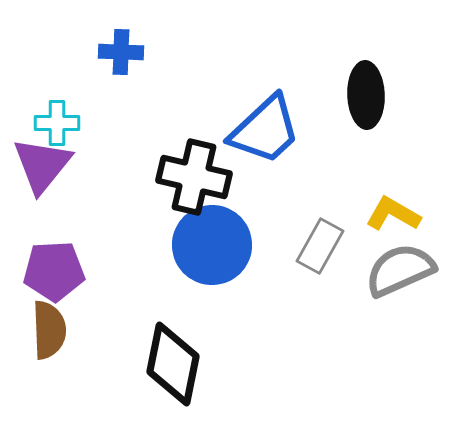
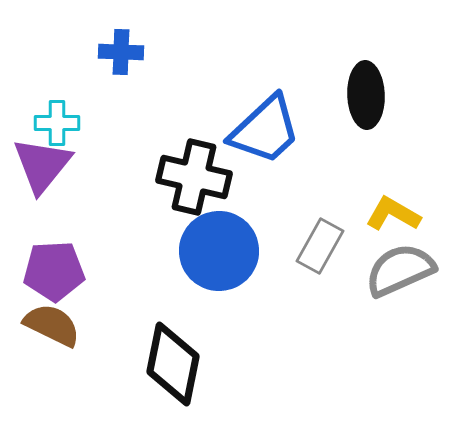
blue circle: moved 7 px right, 6 px down
brown semicircle: moved 3 px right, 5 px up; rotated 62 degrees counterclockwise
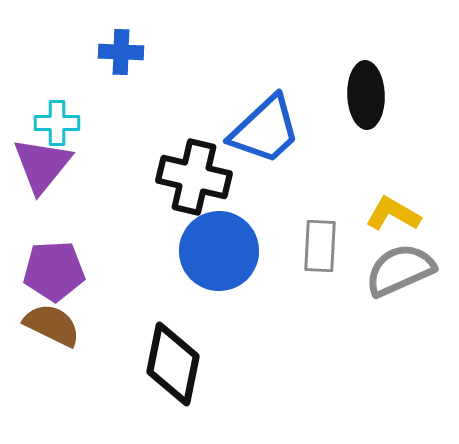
gray rectangle: rotated 26 degrees counterclockwise
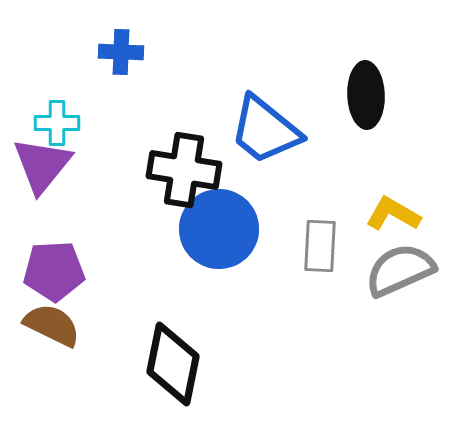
blue trapezoid: rotated 82 degrees clockwise
black cross: moved 10 px left, 7 px up; rotated 4 degrees counterclockwise
blue circle: moved 22 px up
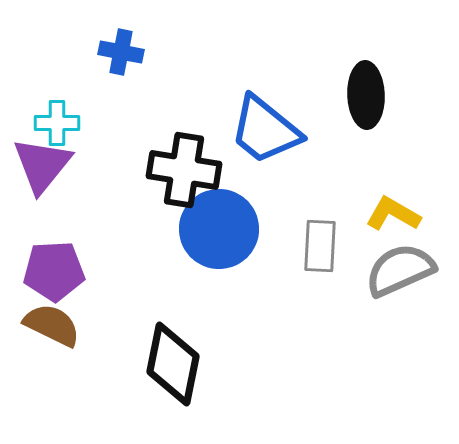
blue cross: rotated 9 degrees clockwise
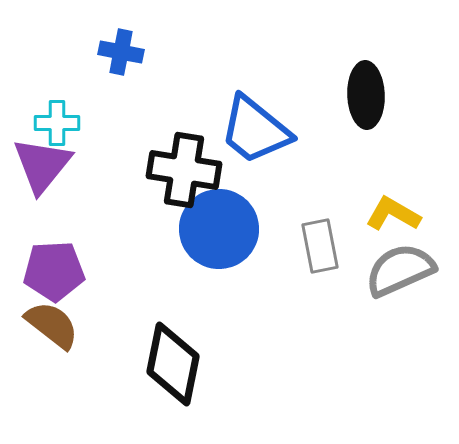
blue trapezoid: moved 10 px left
gray rectangle: rotated 14 degrees counterclockwise
brown semicircle: rotated 12 degrees clockwise
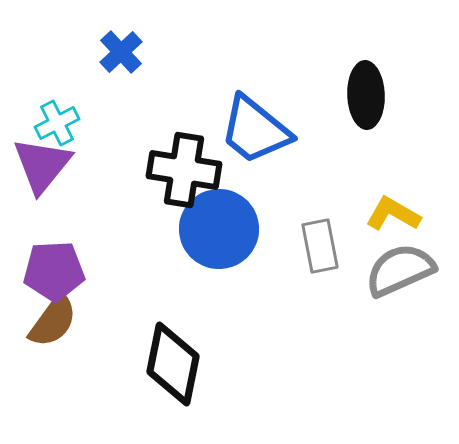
blue cross: rotated 36 degrees clockwise
cyan cross: rotated 27 degrees counterclockwise
brown semicircle: moved 1 px right, 4 px up; rotated 88 degrees clockwise
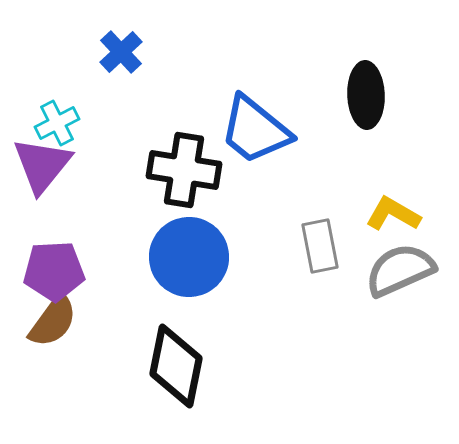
blue circle: moved 30 px left, 28 px down
black diamond: moved 3 px right, 2 px down
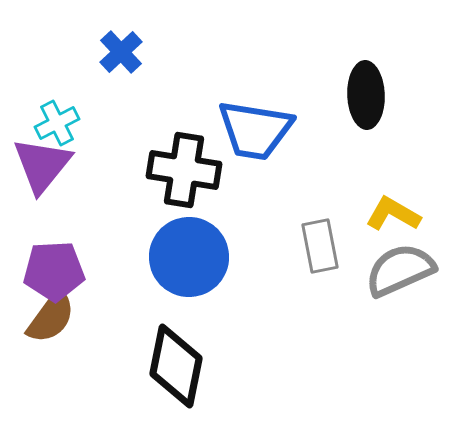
blue trapezoid: rotated 30 degrees counterclockwise
brown semicircle: moved 2 px left, 4 px up
